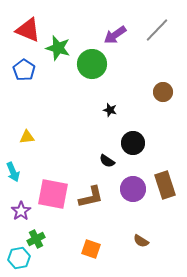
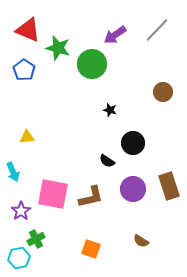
brown rectangle: moved 4 px right, 1 px down
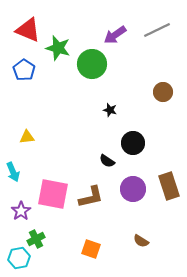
gray line: rotated 20 degrees clockwise
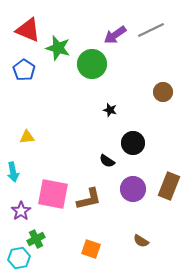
gray line: moved 6 px left
cyan arrow: rotated 12 degrees clockwise
brown rectangle: rotated 40 degrees clockwise
brown L-shape: moved 2 px left, 2 px down
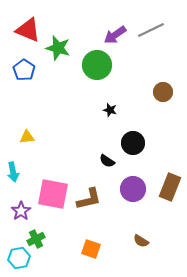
green circle: moved 5 px right, 1 px down
brown rectangle: moved 1 px right, 1 px down
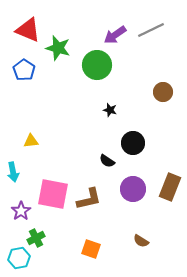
yellow triangle: moved 4 px right, 4 px down
green cross: moved 1 px up
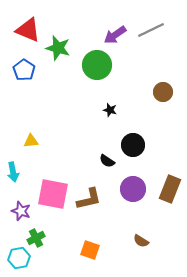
black circle: moved 2 px down
brown rectangle: moved 2 px down
purple star: rotated 18 degrees counterclockwise
orange square: moved 1 px left, 1 px down
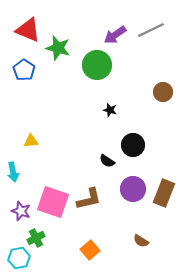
brown rectangle: moved 6 px left, 4 px down
pink square: moved 8 px down; rotated 8 degrees clockwise
orange square: rotated 30 degrees clockwise
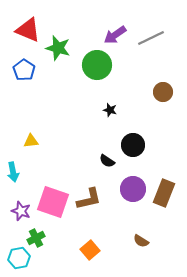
gray line: moved 8 px down
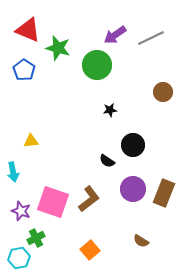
black star: rotated 24 degrees counterclockwise
brown L-shape: rotated 24 degrees counterclockwise
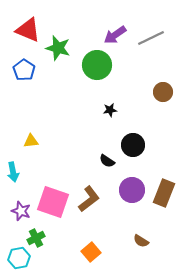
purple circle: moved 1 px left, 1 px down
orange square: moved 1 px right, 2 px down
